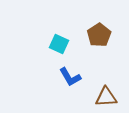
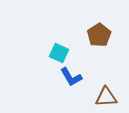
cyan square: moved 9 px down
blue L-shape: moved 1 px right
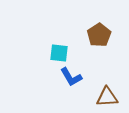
cyan square: rotated 18 degrees counterclockwise
brown triangle: moved 1 px right
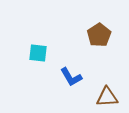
cyan square: moved 21 px left
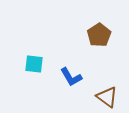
cyan square: moved 4 px left, 11 px down
brown triangle: rotated 40 degrees clockwise
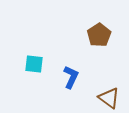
blue L-shape: rotated 125 degrees counterclockwise
brown triangle: moved 2 px right, 1 px down
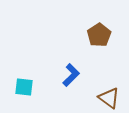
cyan square: moved 10 px left, 23 px down
blue L-shape: moved 2 px up; rotated 20 degrees clockwise
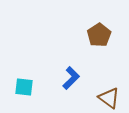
blue L-shape: moved 3 px down
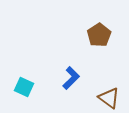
cyan square: rotated 18 degrees clockwise
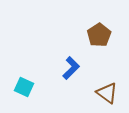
blue L-shape: moved 10 px up
brown triangle: moved 2 px left, 5 px up
